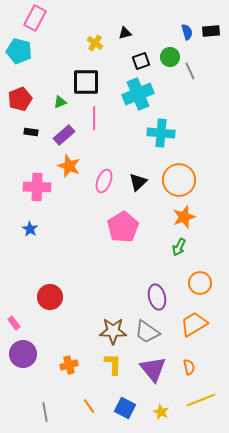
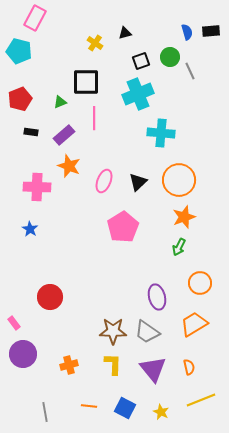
orange line at (89, 406): rotated 49 degrees counterclockwise
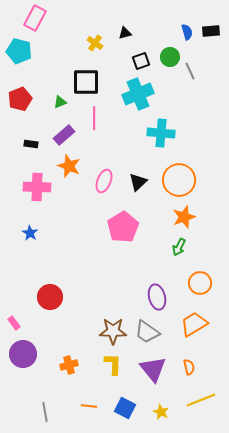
black rectangle at (31, 132): moved 12 px down
blue star at (30, 229): moved 4 px down
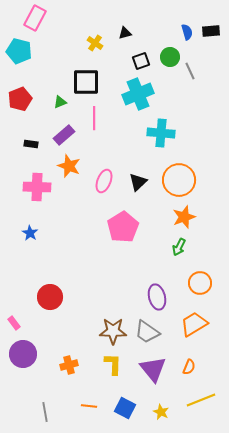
orange semicircle at (189, 367): rotated 35 degrees clockwise
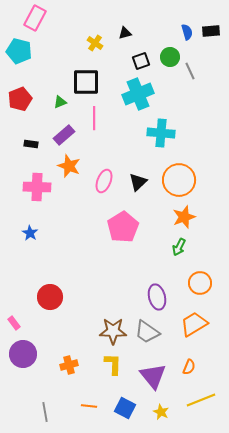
purple triangle at (153, 369): moved 7 px down
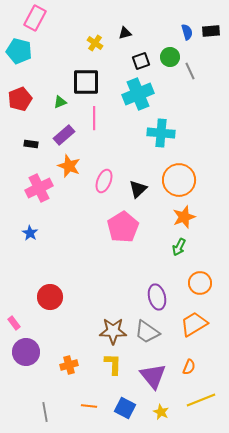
black triangle at (138, 182): moved 7 px down
pink cross at (37, 187): moved 2 px right, 1 px down; rotated 28 degrees counterclockwise
purple circle at (23, 354): moved 3 px right, 2 px up
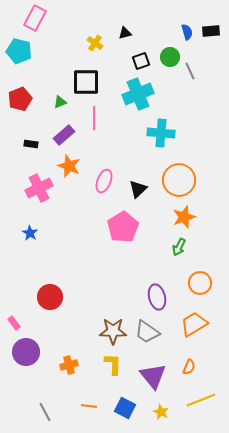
gray line at (45, 412): rotated 18 degrees counterclockwise
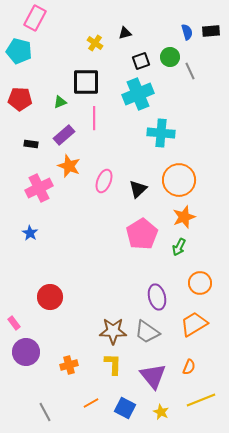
red pentagon at (20, 99): rotated 25 degrees clockwise
pink pentagon at (123, 227): moved 19 px right, 7 px down
orange line at (89, 406): moved 2 px right, 3 px up; rotated 35 degrees counterclockwise
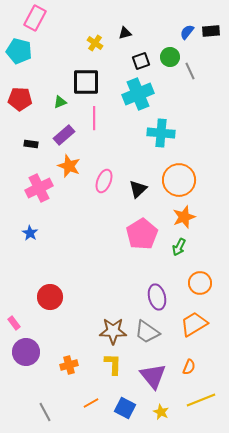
blue semicircle at (187, 32): rotated 126 degrees counterclockwise
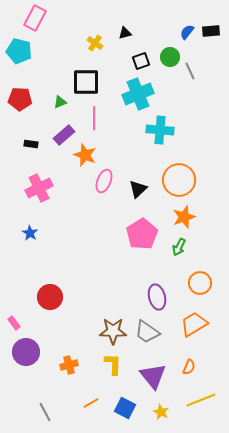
cyan cross at (161, 133): moved 1 px left, 3 px up
orange star at (69, 166): moved 16 px right, 11 px up
